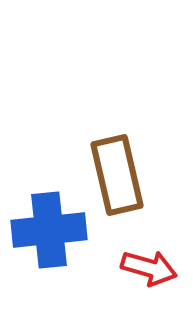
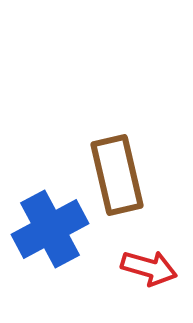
blue cross: moved 1 px right, 1 px up; rotated 22 degrees counterclockwise
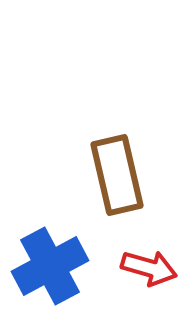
blue cross: moved 37 px down
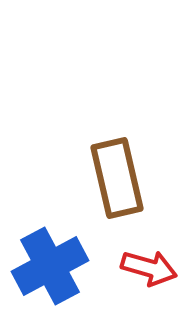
brown rectangle: moved 3 px down
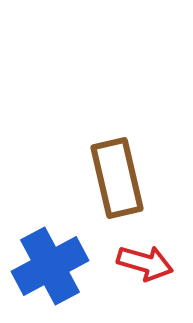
red arrow: moved 4 px left, 5 px up
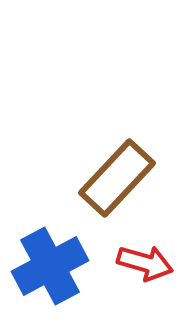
brown rectangle: rotated 56 degrees clockwise
